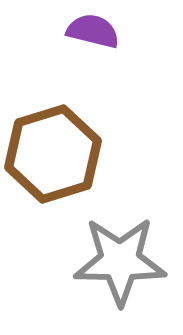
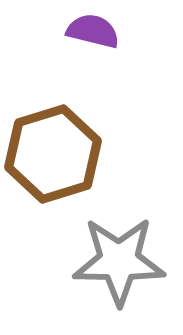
gray star: moved 1 px left
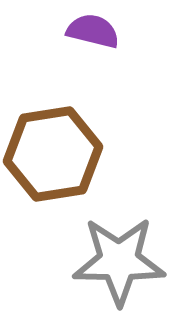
brown hexagon: rotated 8 degrees clockwise
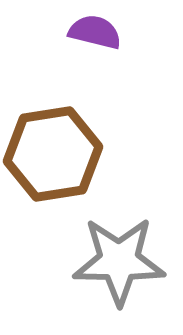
purple semicircle: moved 2 px right, 1 px down
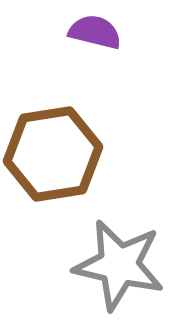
gray star: moved 4 px down; rotated 12 degrees clockwise
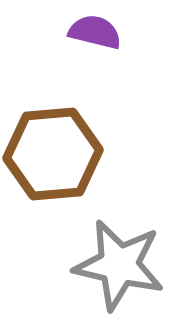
brown hexagon: rotated 4 degrees clockwise
